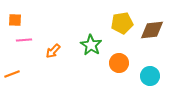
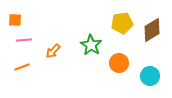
brown diamond: rotated 25 degrees counterclockwise
orange line: moved 10 px right, 7 px up
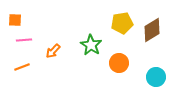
cyan circle: moved 6 px right, 1 px down
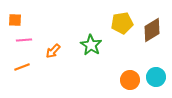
orange circle: moved 11 px right, 17 px down
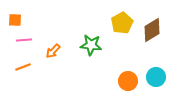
yellow pentagon: rotated 20 degrees counterclockwise
green star: rotated 25 degrees counterclockwise
orange line: moved 1 px right
orange circle: moved 2 px left, 1 px down
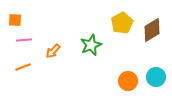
green star: rotated 30 degrees counterclockwise
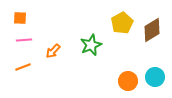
orange square: moved 5 px right, 2 px up
cyan circle: moved 1 px left
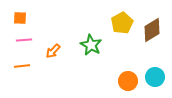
green star: rotated 20 degrees counterclockwise
orange line: moved 1 px left, 1 px up; rotated 14 degrees clockwise
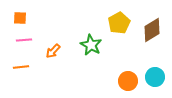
yellow pentagon: moved 3 px left
orange line: moved 1 px left, 1 px down
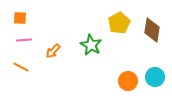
brown diamond: rotated 50 degrees counterclockwise
orange line: rotated 35 degrees clockwise
